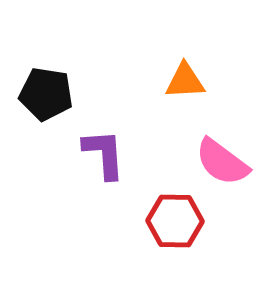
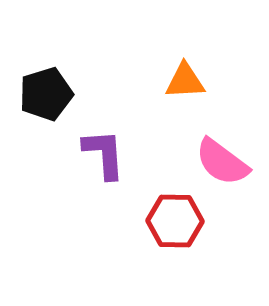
black pentagon: rotated 26 degrees counterclockwise
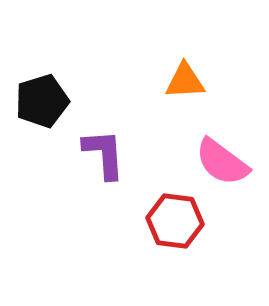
black pentagon: moved 4 px left, 7 px down
red hexagon: rotated 6 degrees clockwise
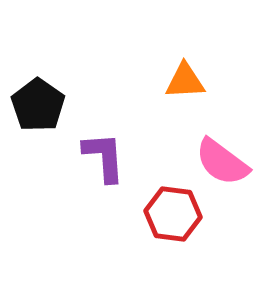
black pentagon: moved 4 px left, 4 px down; rotated 20 degrees counterclockwise
purple L-shape: moved 3 px down
red hexagon: moved 2 px left, 7 px up
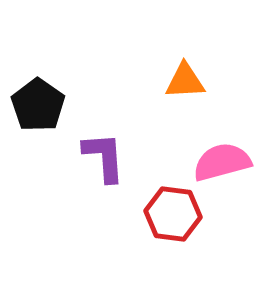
pink semicircle: rotated 128 degrees clockwise
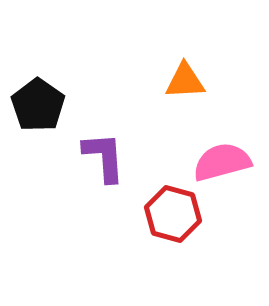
red hexagon: rotated 8 degrees clockwise
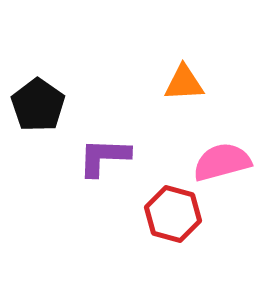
orange triangle: moved 1 px left, 2 px down
purple L-shape: rotated 84 degrees counterclockwise
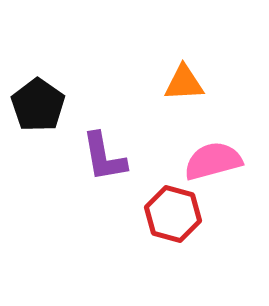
purple L-shape: rotated 102 degrees counterclockwise
pink semicircle: moved 9 px left, 1 px up
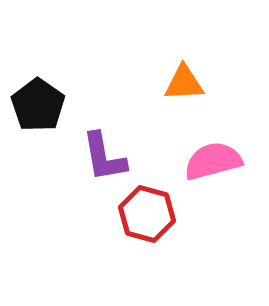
red hexagon: moved 26 px left
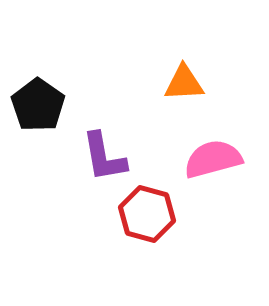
pink semicircle: moved 2 px up
